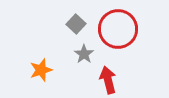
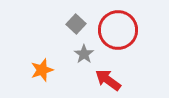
red circle: moved 1 px down
orange star: moved 1 px right
red arrow: rotated 40 degrees counterclockwise
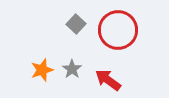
gray star: moved 12 px left, 15 px down
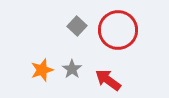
gray square: moved 1 px right, 2 px down
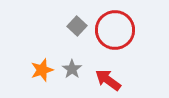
red circle: moved 3 px left
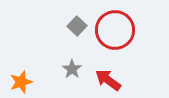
orange star: moved 21 px left, 12 px down
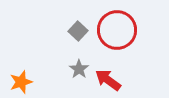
gray square: moved 1 px right, 5 px down
red circle: moved 2 px right
gray star: moved 7 px right
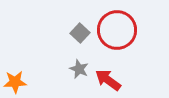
gray square: moved 2 px right, 2 px down
gray star: rotated 12 degrees counterclockwise
orange star: moved 6 px left; rotated 15 degrees clockwise
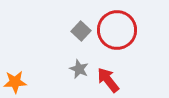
gray square: moved 1 px right, 2 px up
red arrow: rotated 16 degrees clockwise
